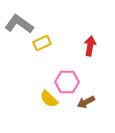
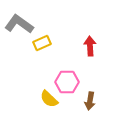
red arrow: rotated 12 degrees counterclockwise
brown arrow: moved 4 px right, 1 px up; rotated 54 degrees counterclockwise
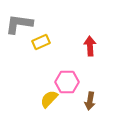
gray L-shape: rotated 28 degrees counterclockwise
yellow rectangle: moved 1 px left, 1 px up
yellow semicircle: rotated 90 degrees clockwise
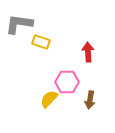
yellow rectangle: rotated 42 degrees clockwise
red arrow: moved 2 px left, 6 px down
brown arrow: moved 1 px up
